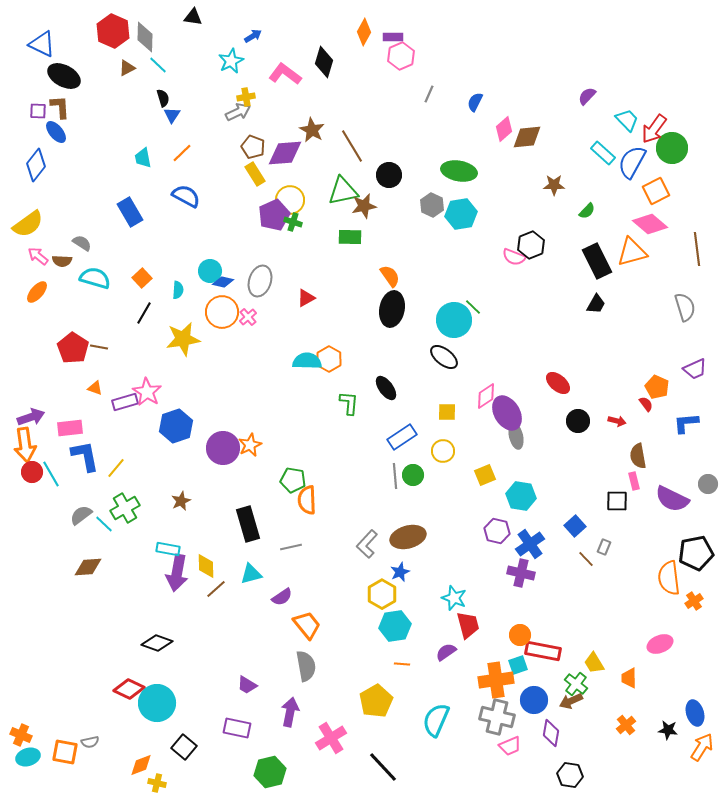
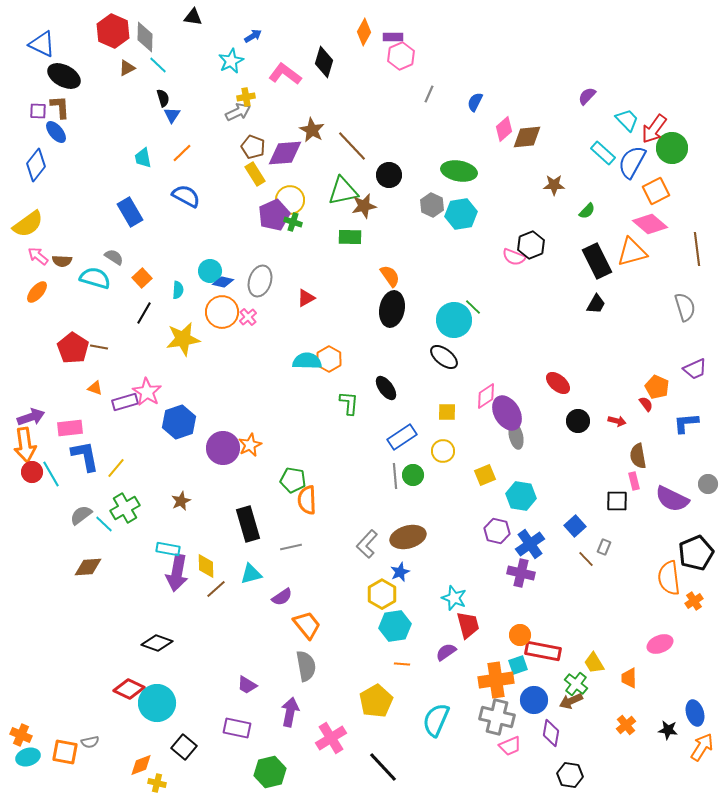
brown line at (352, 146): rotated 12 degrees counterclockwise
gray semicircle at (82, 243): moved 32 px right, 14 px down
blue hexagon at (176, 426): moved 3 px right, 4 px up
black pentagon at (696, 553): rotated 12 degrees counterclockwise
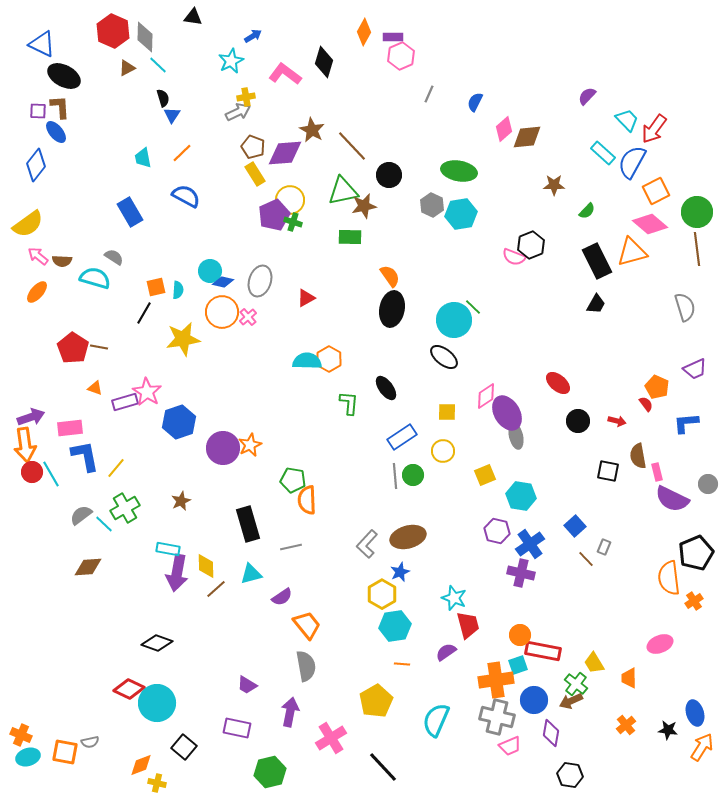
green circle at (672, 148): moved 25 px right, 64 px down
orange square at (142, 278): moved 14 px right, 9 px down; rotated 30 degrees clockwise
pink rectangle at (634, 481): moved 23 px right, 9 px up
black square at (617, 501): moved 9 px left, 30 px up; rotated 10 degrees clockwise
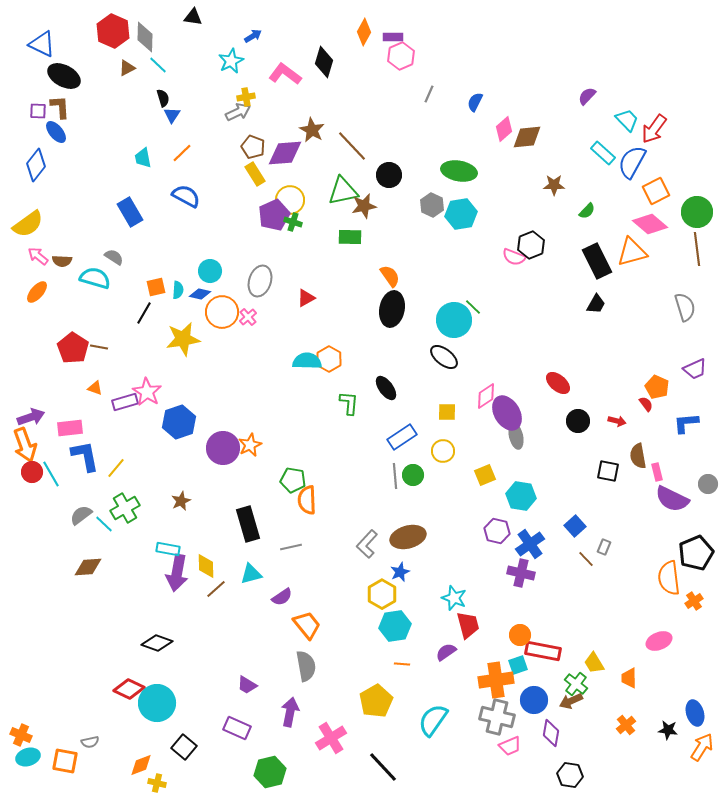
blue diamond at (223, 282): moved 23 px left, 12 px down
orange arrow at (25, 445): rotated 12 degrees counterclockwise
pink ellipse at (660, 644): moved 1 px left, 3 px up
cyan semicircle at (436, 720): moved 3 px left; rotated 12 degrees clockwise
purple rectangle at (237, 728): rotated 12 degrees clockwise
orange square at (65, 752): moved 9 px down
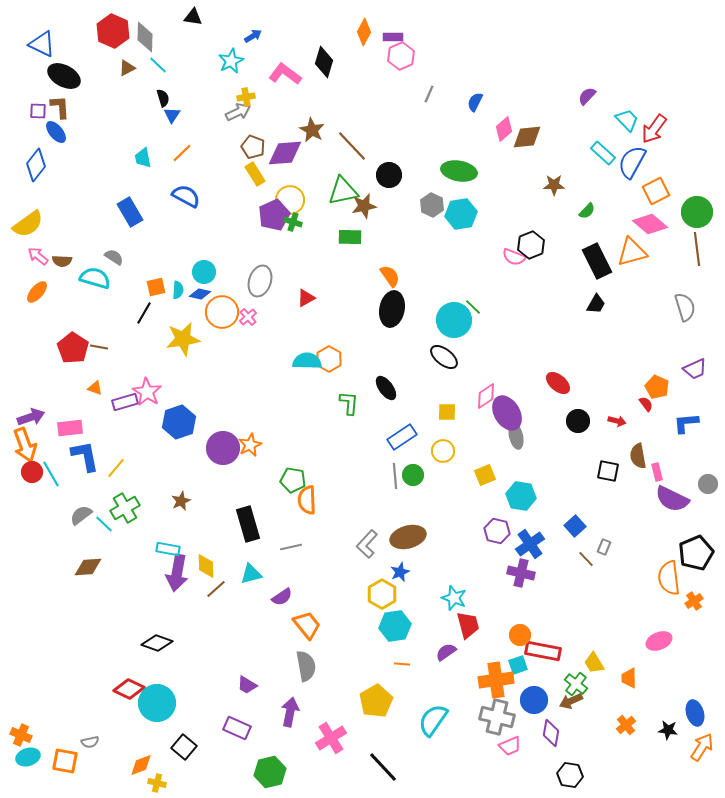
cyan circle at (210, 271): moved 6 px left, 1 px down
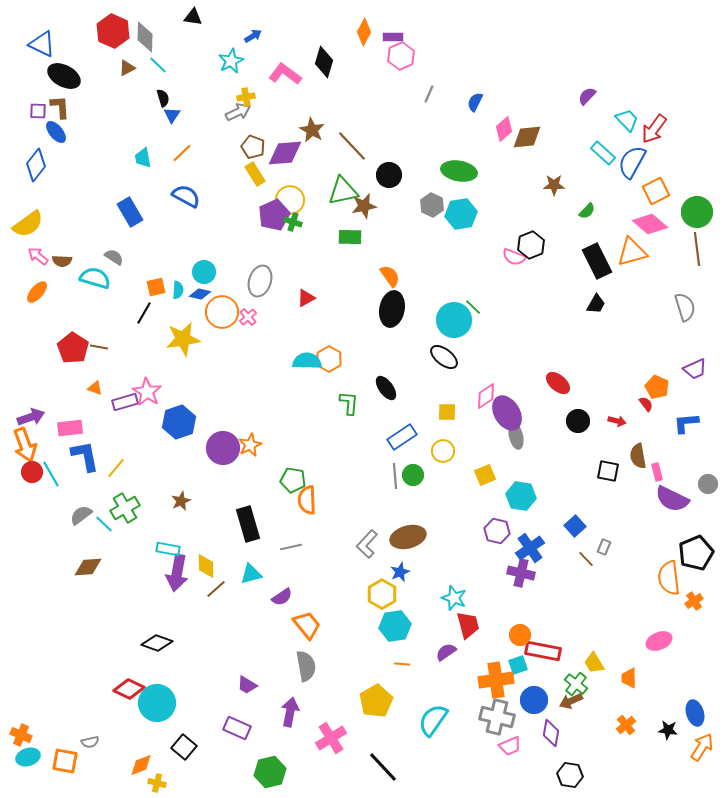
blue cross at (530, 544): moved 4 px down
